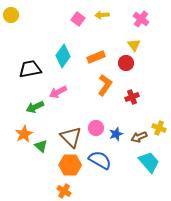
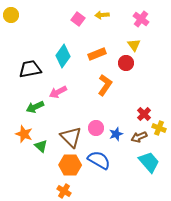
orange rectangle: moved 1 px right, 3 px up
red cross: moved 12 px right, 17 px down; rotated 24 degrees counterclockwise
orange star: rotated 24 degrees counterclockwise
blue semicircle: moved 1 px left
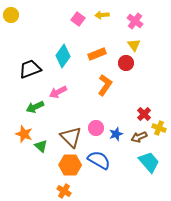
pink cross: moved 6 px left, 2 px down
black trapezoid: rotated 10 degrees counterclockwise
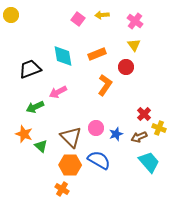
cyan diamond: rotated 45 degrees counterclockwise
red circle: moved 4 px down
orange cross: moved 2 px left, 2 px up
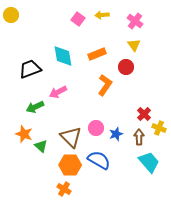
brown arrow: rotated 112 degrees clockwise
orange cross: moved 2 px right
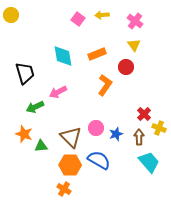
black trapezoid: moved 5 px left, 4 px down; rotated 95 degrees clockwise
green triangle: rotated 48 degrees counterclockwise
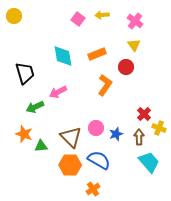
yellow circle: moved 3 px right, 1 px down
orange cross: moved 29 px right; rotated 24 degrees clockwise
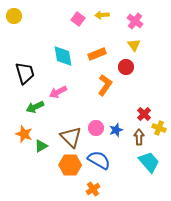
blue star: moved 4 px up
green triangle: rotated 24 degrees counterclockwise
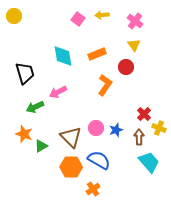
orange hexagon: moved 1 px right, 2 px down
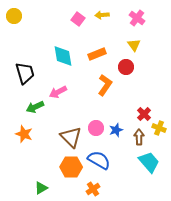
pink cross: moved 2 px right, 3 px up
green triangle: moved 42 px down
